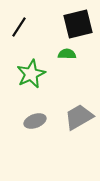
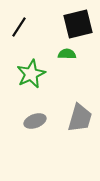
gray trapezoid: moved 1 px right, 1 px down; rotated 136 degrees clockwise
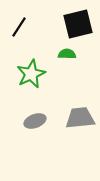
gray trapezoid: rotated 112 degrees counterclockwise
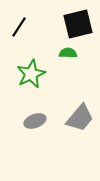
green semicircle: moved 1 px right, 1 px up
gray trapezoid: rotated 136 degrees clockwise
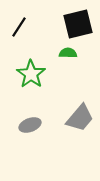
green star: rotated 12 degrees counterclockwise
gray ellipse: moved 5 px left, 4 px down
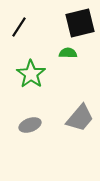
black square: moved 2 px right, 1 px up
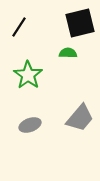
green star: moved 3 px left, 1 px down
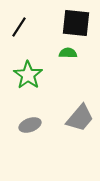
black square: moved 4 px left; rotated 20 degrees clockwise
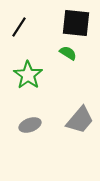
green semicircle: rotated 30 degrees clockwise
gray trapezoid: moved 2 px down
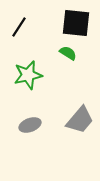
green star: rotated 24 degrees clockwise
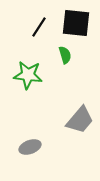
black line: moved 20 px right
green semicircle: moved 3 px left, 2 px down; rotated 42 degrees clockwise
green star: rotated 20 degrees clockwise
gray ellipse: moved 22 px down
